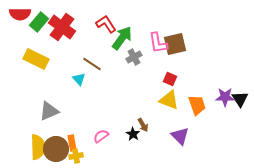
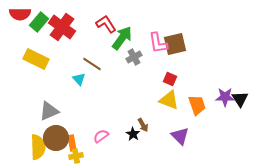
brown circle: moved 11 px up
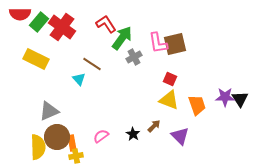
brown arrow: moved 11 px right, 1 px down; rotated 104 degrees counterclockwise
brown circle: moved 1 px right, 1 px up
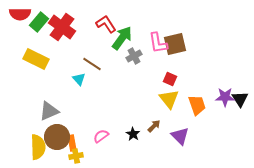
gray cross: moved 1 px up
yellow triangle: moved 1 px up; rotated 30 degrees clockwise
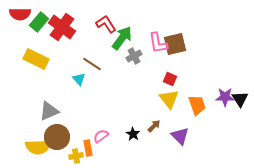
orange rectangle: moved 16 px right, 5 px down
yellow semicircle: rotated 90 degrees clockwise
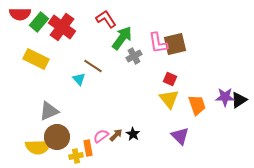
red L-shape: moved 5 px up
brown line: moved 1 px right, 2 px down
black triangle: moved 1 px left, 1 px down; rotated 30 degrees clockwise
brown arrow: moved 38 px left, 9 px down
